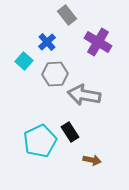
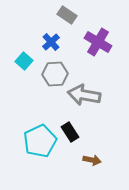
gray rectangle: rotated 18 degrees counterclockwise
blue cross: moved 4 px right
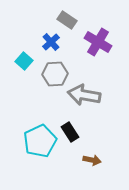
gray rectangle: moved 5 px down
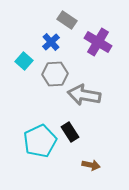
brown arrow: moved 1 px left, 5 px down
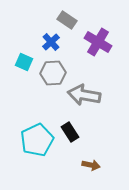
cyan square: moved 1 px down; rotated 18 degrees counterclockwise
gray hexagon: moved 2 px left, 1 px up
cyan pentagon: moved 3 px left, 1 px up
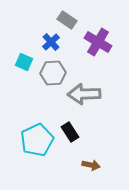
gray arrow: moved 1 px up; rotated 12 degrees counterclockwise
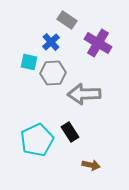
purple cross: moved 1 px down
cyan square: moved 5 px right; rotated 12 degrees counterclockwise
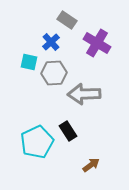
purple cross: moved 1 px left
gray hexagon: moved 1 px right
black rectangle: moved 2 px left, 1 px up
cyan pentagon: moved 2 px down
brown arrow: rotated 48 degrees counterclockwise
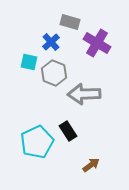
gray rectangle: moved 3 px right, 2 px down; rotated 18 degrees counterclockwise
gray hexagon: rotated 25 degrees clockwise
